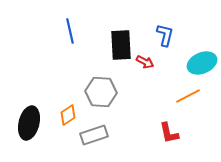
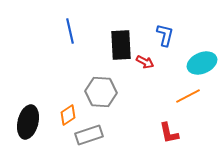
black ellipse: moved 1 px left, 1 px up
gray rectangle: moved 5 px left
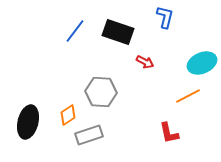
blue line: moved 5 px right; rotated 50 degrees clockwise
blue L-shape: moved 18 px up
black rectangle: moved 3 px left, 13 px up; rotated 68 degrees counterclockwise
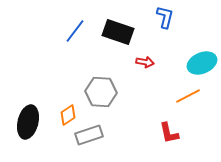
red arrow: rotated 18 degrees counterclockwise
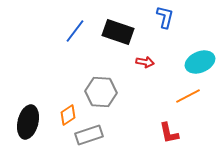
cyan ellipse: moved 2 px left, 1 px up
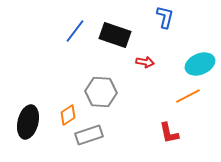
black rectangle: moved 3 px left, 3 px down
cyan ellipse: moved 2 px down
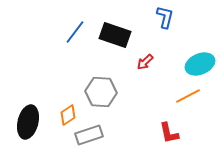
blue line: moved 1 px down
red arrow: rotated 126 degrees clockwise
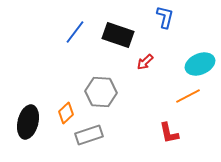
black rectangle: moved 3 px right
orange diamond: moved 2 px left, 2 px up; rotated 10 degrees counterclockwise
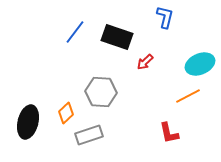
black rectangle: moved 1 px left, 2 px down
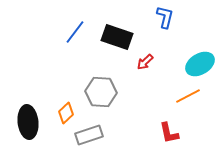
cyan ellipse: rotated 8 degrees counterclockwise
black ellipse: rotated 20 degrees counterclockwise
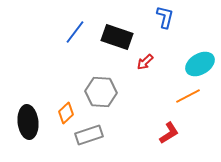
red L-shape: rotated 110 degrees counterclockwise
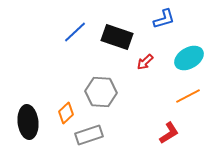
blue L-shape: moved 1 px left, 2 px down; rotated 60 degrees clockwise
blue line: rotated 10 degrees clockwise
cyan ellipse: moved 11 px left, 6 px up
